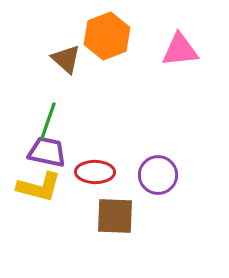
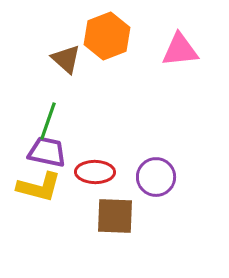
purple circle: moved 2 px left, 2 px down
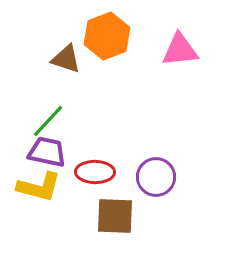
brown triangle: rotated 24 degrees counterclockwise
green line: rotated 24 degrees clockwise
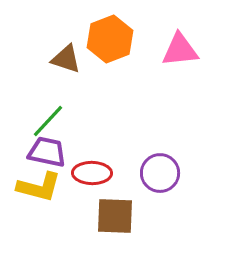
orange hexagon: moved 3 px right, 3 px down
red ellipse: moved 3 px left, 1 px down
purple circle: moved 4 px right, 4 px up
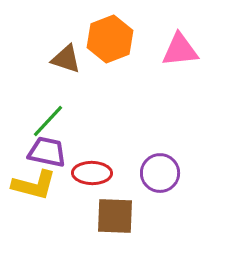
yellow L-shape: moved 5 px left, 2 px up
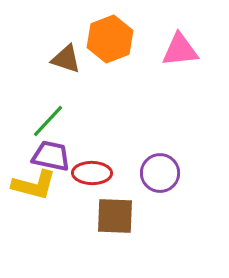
purple trapezoid: moved 4 px right, 4 px down
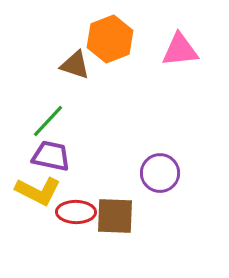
brown triangle: moved 9 px right, 6 px down
red ellipse: moved 16 px left, 39 px down
yellow L-shape: moved 4 px right, 6 px down; rotated 12 degrees clockwise
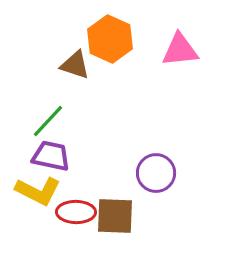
orange hexagon: rotated 15 degrees counterclockwise
purple circle: moved 4 px left
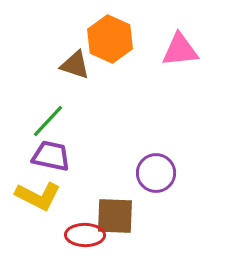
yellow L-shape: moved 5 px down
red ellipse: moved 9 px right, 23 px down
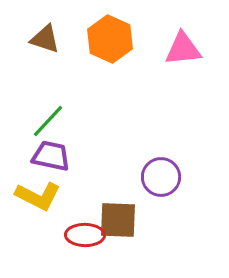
pink triangle: moved 3 px right, 1 px up
brown triangle: moved 30 px left, 26 px up
purple circle: moved 5 px right, 4 px down
brown square: moved 3 px right, 4 px down
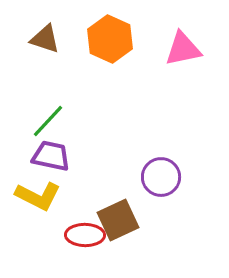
pink triangle: rotated 6 degrees counterclockwise
brown square: rotated 27 degrees counterclockwise
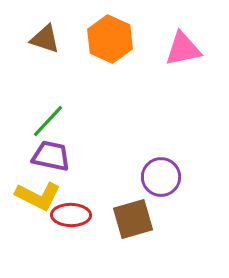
brown square: moved 15 px right, 1 px up; rotated 9 degrees clockwise
red ellipse: moved 14 px left, 20 px up
